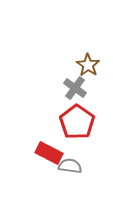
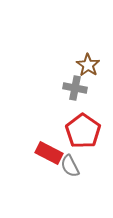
gray cross: rotated 25 degrees counterclockwise
red pentagon: moved 6 px right, 9 px down
gray semicircle: rotated 125 degrees counterclockwise
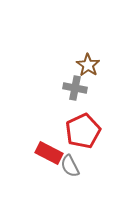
red pentagon: rotated 12 degrees clockwise
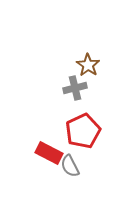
gray cross: rotated 25 degrees counterclockwise
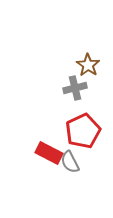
gray semicircle: moved 4 px up
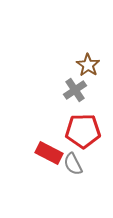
gray cross: moved 2 px down; rotated 20 degrees counterclockwise
red pentagon: rotated 24 degrees clockwise
gray semicircle: moved 3 px right, 2 px down
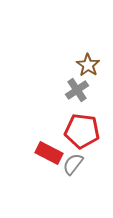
gray cross: moved 2 px right
red pentagon: moved 1 px left; rotated 8 degrees clockwise
gray semicircle: rotated 65 degrees clockwise
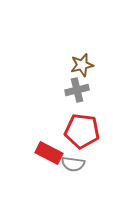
brown star: moved 6 px left; rotated 25 degrees clockwise
gray cross: rotated 20 degrees clockwise
gray semicircle: rotated 120 degrees counterclockwise
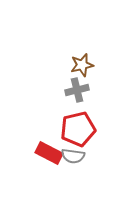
red pentagon: moved 4 px left, 2 px up; rotated 20 degrees counterclockwise
gray semicircle: moved 8 px up
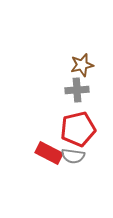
gray cross: rotated 10 degrees clockwise
